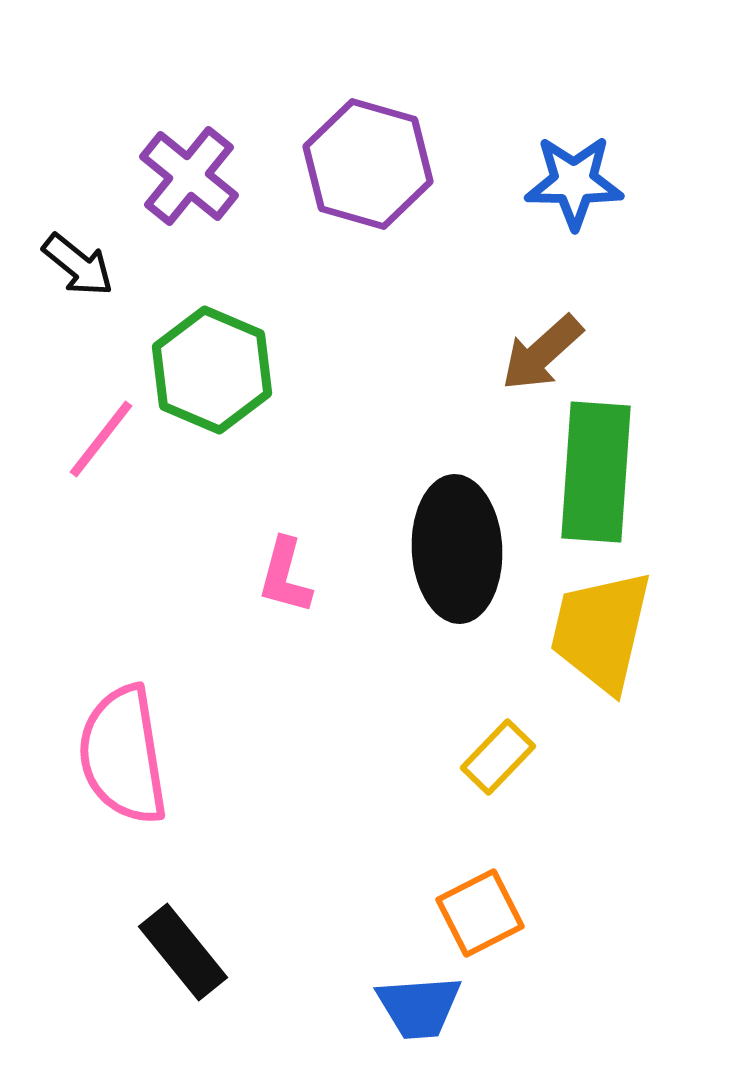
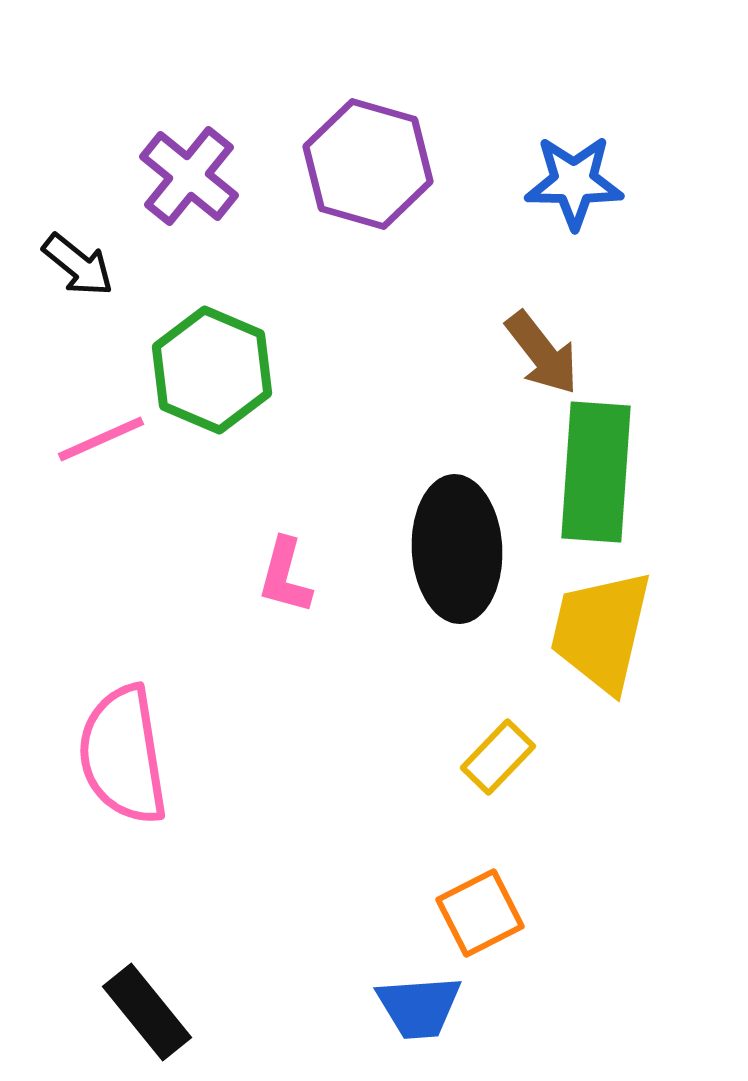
brown arrow: rotated 86 degrees counterclockwise
pink line: rotated 28 degrees clockwise
black rectangle: moved 36 px left, 60 px down
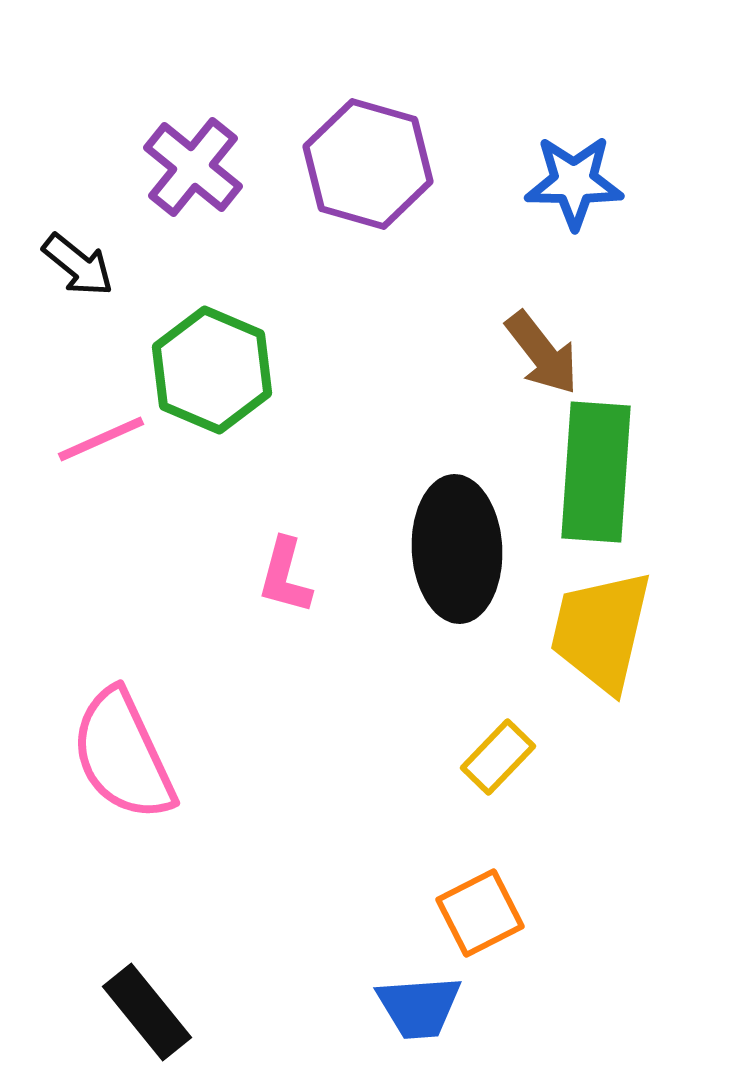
purple cross: moved 4 px right, 9 px up
pink semicircle: rotated 16 degrees counterclockwise
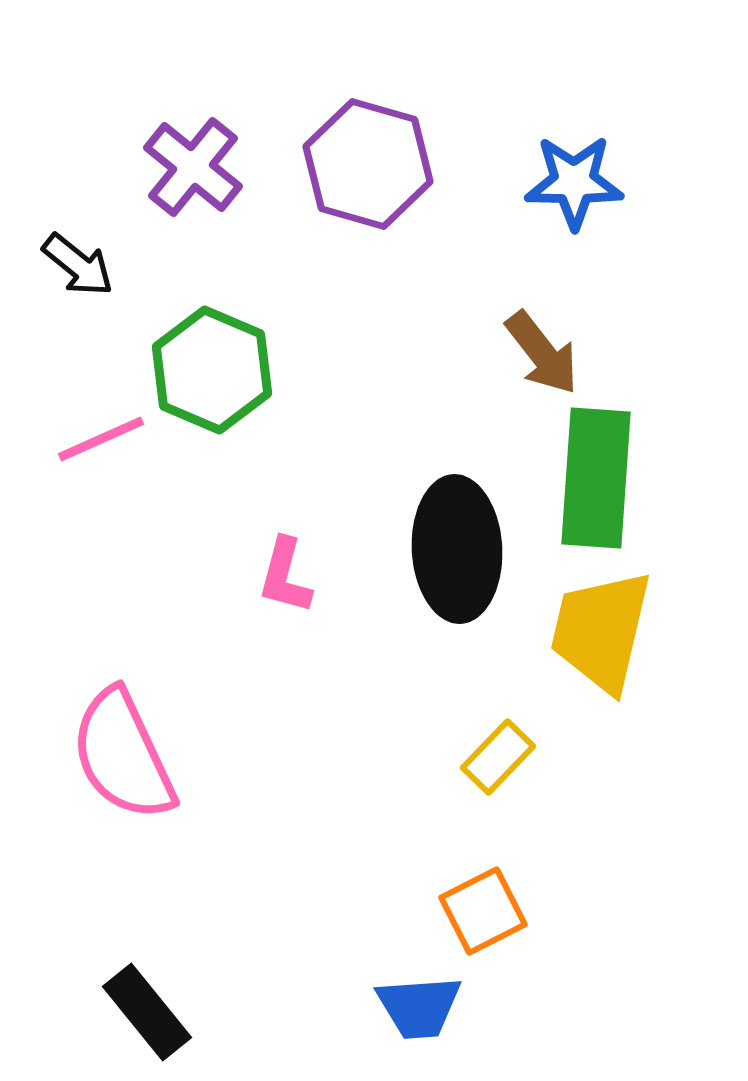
green rectangle: moved 6 px down
orange square: moved 3 px right, 2 px up
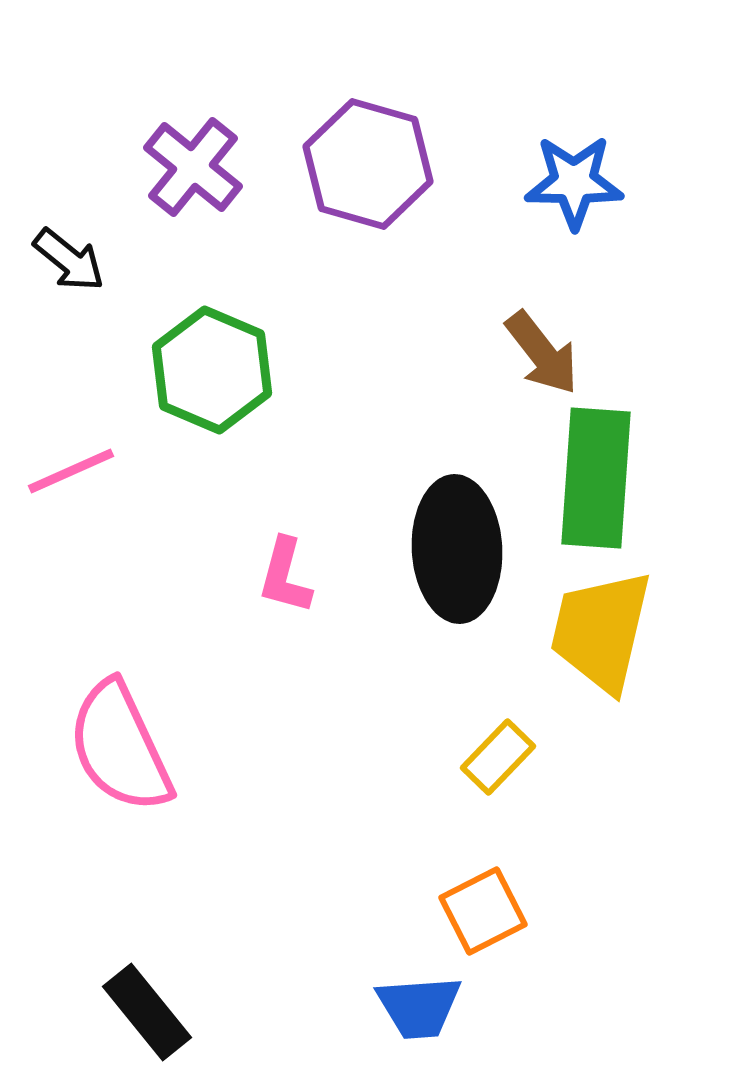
black arrow: moved 9 px left, 5 px up
pink line: moved 30 px left, 32 px down
pink semicircle: moved 3 px left, 8 px up
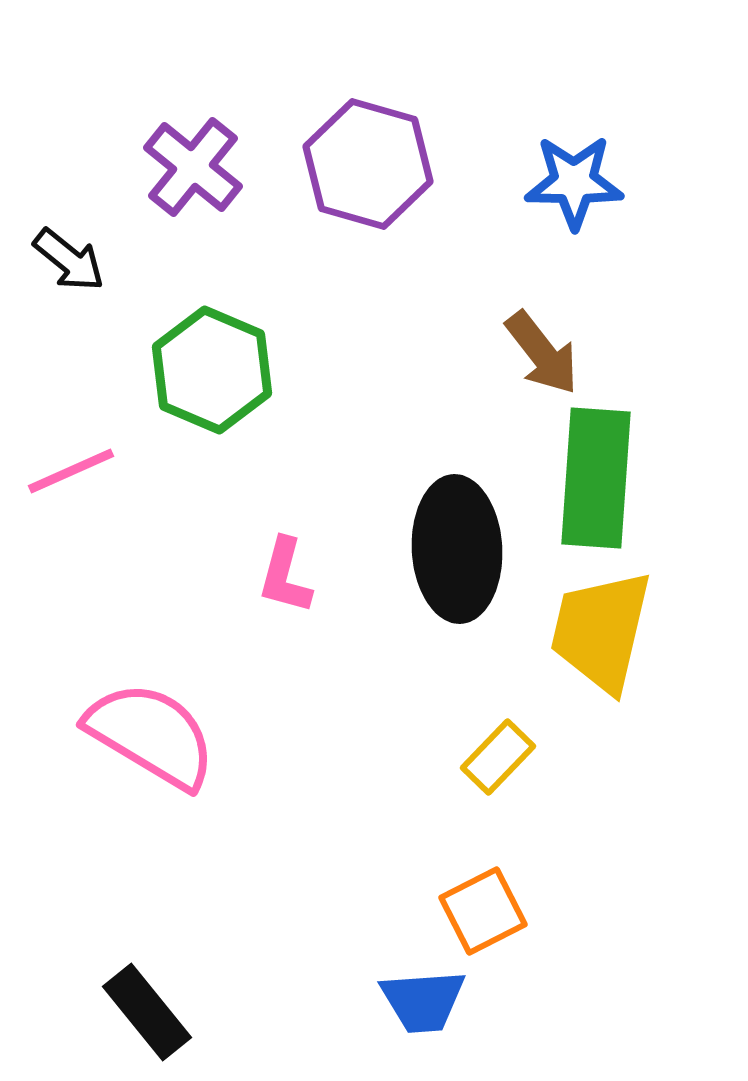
pink semicircle: moved 31 px right, 12 px up; rotated 146 degrees clockwise
blue trapezoid: moved 4 px right, 6 px up
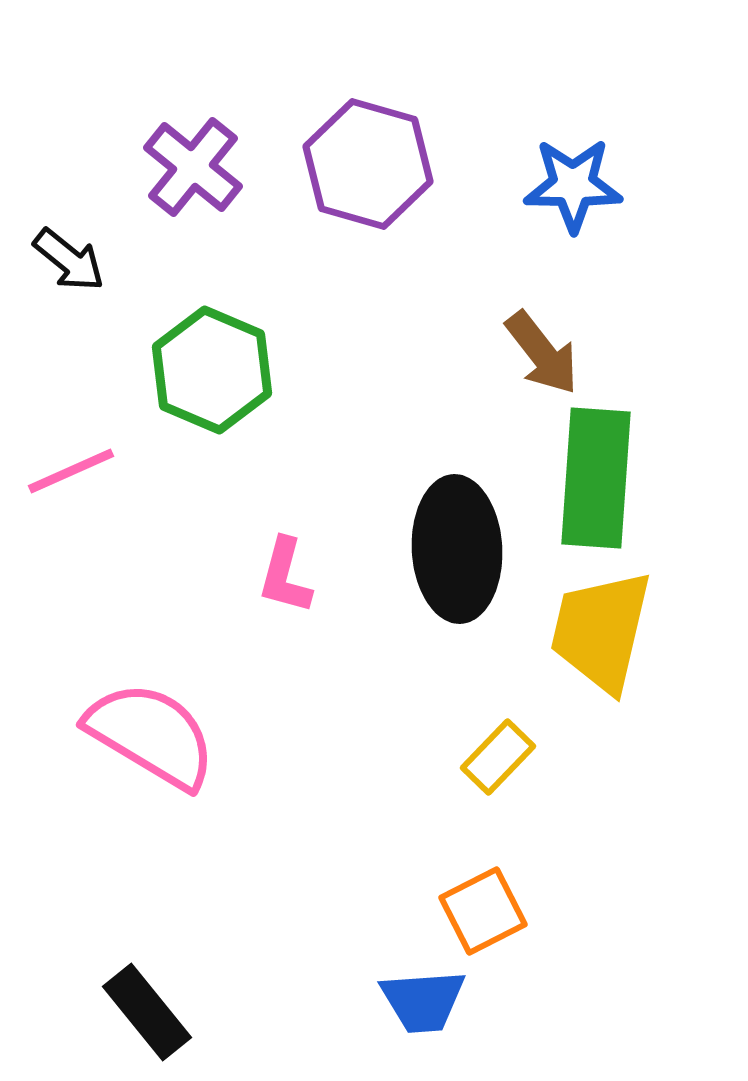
blue star: moved 1 px left, 3 px down
